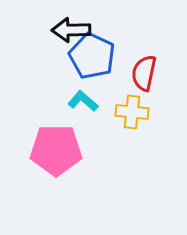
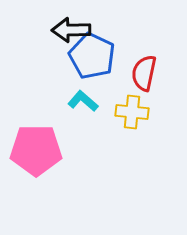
pink pentagon: moved 20 px left
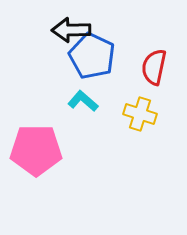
red semicircle: moved 10 px right, 6 px up
yellow cross: moved 8 px right, 2 px down; rotated 12 degrees clockwise
